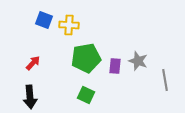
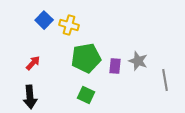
blue square: rotated 24 degrees clockwise
yellow cross: rotated 12 degrees clockwise
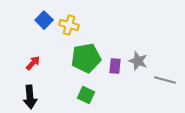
gray line: rotated 65 degrees counterclockwise
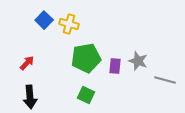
yellow cross: moved 1 px up
red arrow: moved 6 px left
